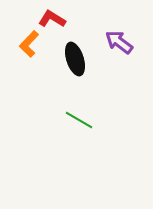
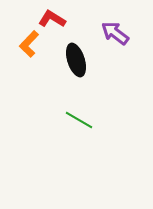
purple arrow: moved 4 px left, 9 px up
black ellipse: moved 1 px right, 1 px down
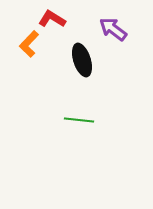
purple arrow: moved 2 px left, 4 px up
black ellipse: moved 6 px right
green line: rotated 24 degrees counterclockwise
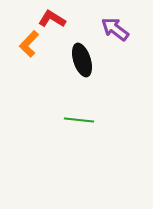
purple arrow: moved 2 px right
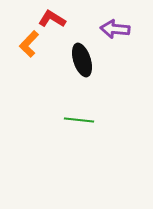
purple arrow: rotated 32 degrees counterclockwise
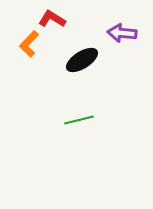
purple arrow: moved 7 px right, 4 px down
black ellipse: rotated 76 degrees clockwise
green line: rotated 20 degrees counterclockwise
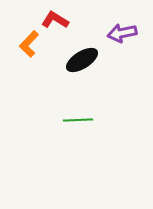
red L-shape: moved 3 px right, 1 px down
purple arrow: rotated 16 degrees counterclockwise
green line: moved 1 px left; rotated 12 degrees clockwise
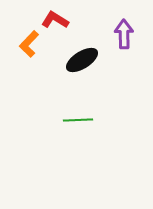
purple arrow: moved 2 px right, 1 px down; rotated 100 degrees clockwise
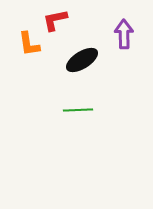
red L-shape: rotated 44 degrees counterclockwise
orange L-shape: rotated 52 degrees counterclockwise
green line: moved 10 px up
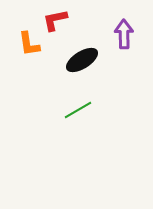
green line: rotated 28 degrees counterclockwise
